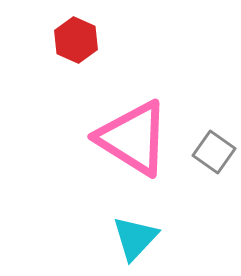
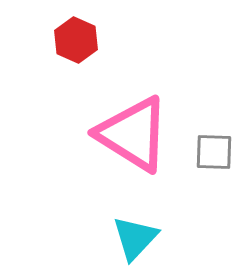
pink triangle: moved 4 px up
gray square: rotated 33 degrees counterclockwise
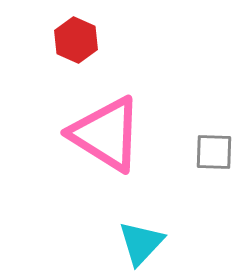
pink triangle: moved 27 px left
cyan triangle: moved 6 px right, 5 px down
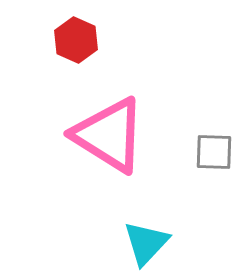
pink triangle: moved 3 px right, 1 px down
cyan triangle: moved 5 px right
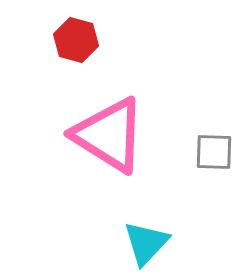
red hexagon: rotated 9 degrees counterclockwise
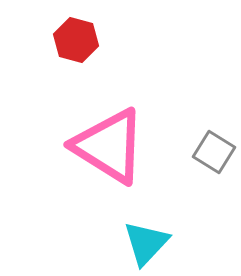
pink triangle: moved 11 px down
gray square: rotated 30 degrees clockwise
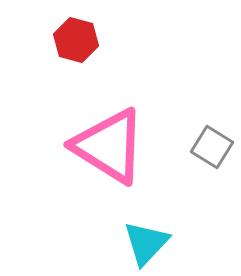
gray square: moved 2 px left, 5 px up
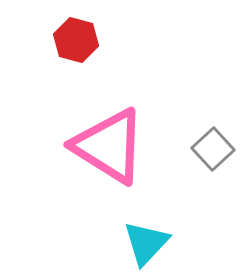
gray square: moved 1 px right, 2 px down; rotated 15 degrees clockwise
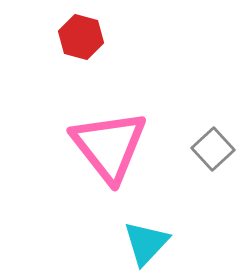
red hexagon: moved 5 px right, 3 px up
pink triangle: rotated 20 degrees clockwise
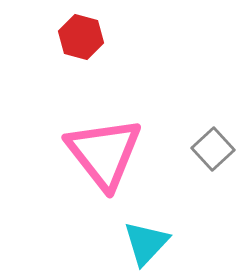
pink triangle: moved 5 px left, 7 px down
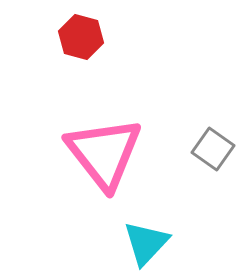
gray square: rotated 12 degrees counterclockwise
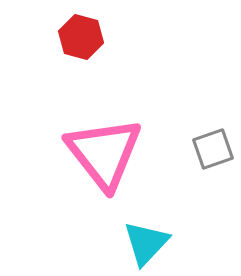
gray square: rotated 36 degrees clockwise
